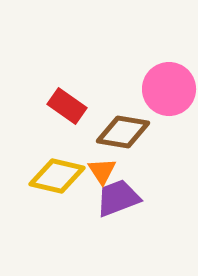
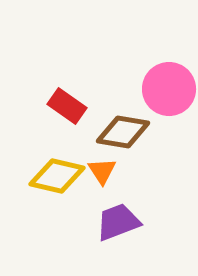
purple trapezoid: moved 24 px down
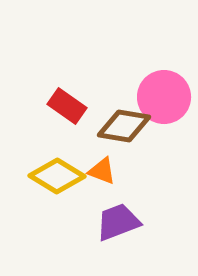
pink circle: moved 5 px left, 8 px down
brown diamond: moved 1 px right, 6 px up
orange triangle: rotated 36 degrees counterclockwise
yellow diamond: rotated 18 degrees clockwise
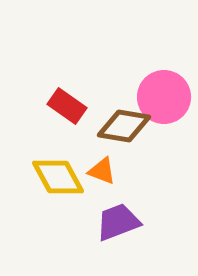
yellow diamond: moved 1 px right, 1 px down; rotated 30 degrees clockwise
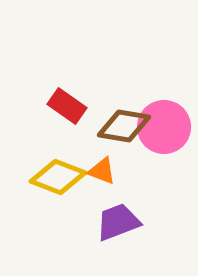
pink circle: moved 30 px down
yellow diamond: rotated 40 degrees counterclockwise
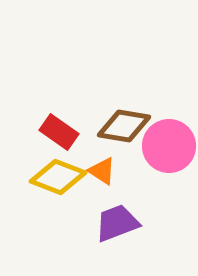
red rectangle: moved 8 px left, 26 px down
pink circle: moved 5 px right, 19 px down
orange triangle: rotated 12 degrees clockwise
purple trapezoid: moved 1 px left, 1 px down
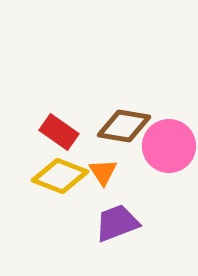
orange triangle: moved 1 px right, 1 px down; rotated 24 degrees clockwise
yellow diamond: moved 2 px right, 1 px up
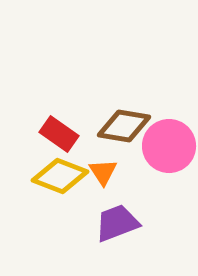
red rectangle: moved 2 px down
